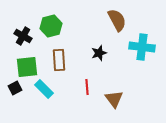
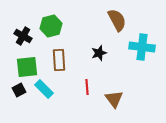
black square: moved 4 px right, 2 px down
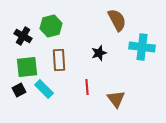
brown triangle: moved 2 px right
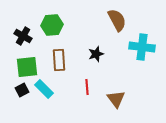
green hexagon: moved 1 px right, 1 px up; rotated 10 degrees clockwise
black star: moved 3 px left, 1 px down
black square: moved 3 px right
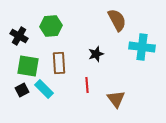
green hexagon: moved 1 px left, 1 px down
black cross: moved 4 px left
brown rectangle: moved 3 px down
green square: moved 1 px right, 1 px up; rotated 15 degrees clockwise
red line: moved 2 px up
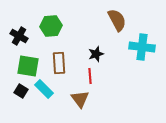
red line: moved 3 px right, 9 px up
black square: moved 1 px left, 1 px down; rotated 32 degrees counterclockwise
brown triangle: moved 36 px left
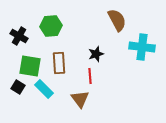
green square: moved 2 px right
black square: moved 3 px left, 4 px up
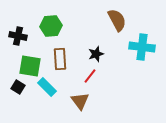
black cross: moved 1 px left; rotated 18 degrees counterclockwise
brown rectangle: moved 1 px right, 4 px up
red line: rotated 42 degrees clockwise
cyan rectangle: moved 3 px right, 2 px up
brown triangle: moved 2 px down
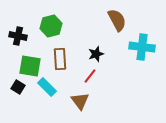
green hexagon: rotated 10 degrees counterclockwise
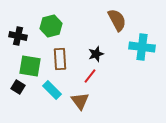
cyan rectangle: moved 5 px right, 3 px down
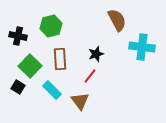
green square: rotated 35 degrees clockwise
